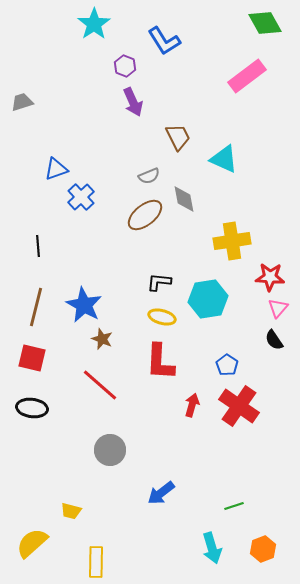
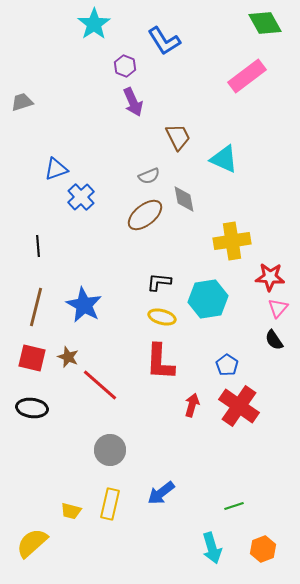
brown star: moved 34 px left, 18 px down
yellow rectangle: moved 14 px right, 58 px up; rotated 12 degrees clockwise
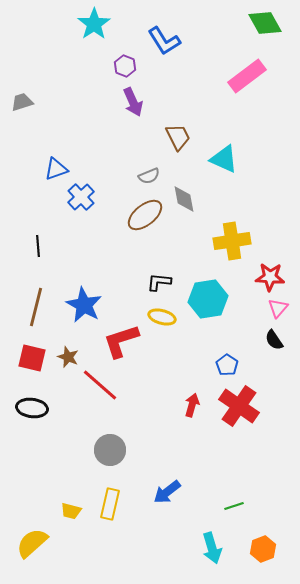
red L-shape: moved 39 px left, 21 px up; rotated 69 degrees clockwise
blue arrow: moved 6 px right, 1 px up
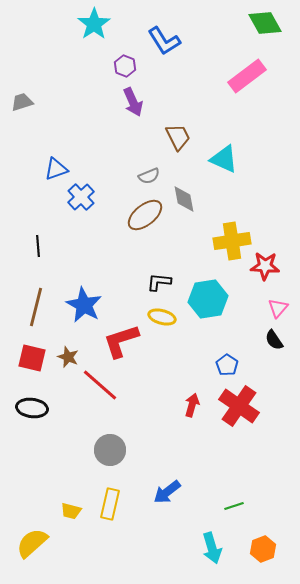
red star: moved 5 px left, 11 px up
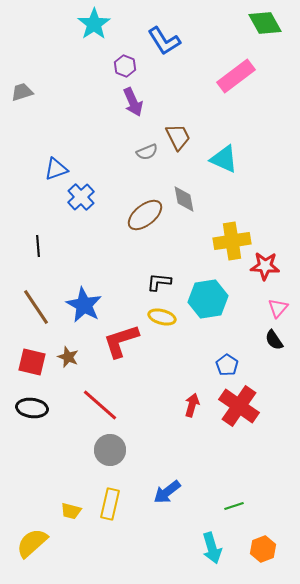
pink rectangle: moved 11 px left
gray trapezoid: moved 10 px up
gray semicircle: moved 2 px left, 24 px up
brown line: rotated 48 degrees counterclockwise
red square: moved 4 px down
red line: moved 20 px down
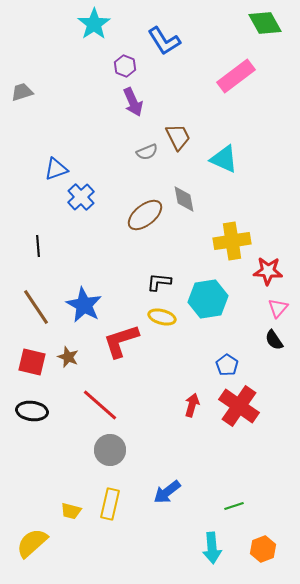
red star: moved 3 px right, 5 px down
black ellipse: moved 3 px down
cyan arrow: rotated 12 degrees clockwise
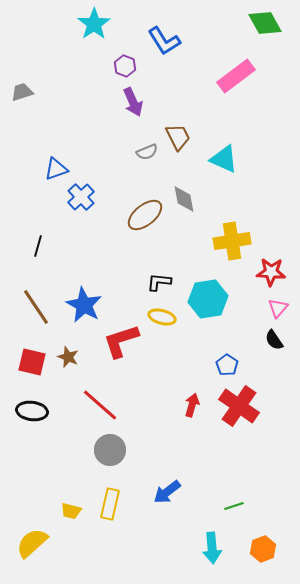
black line: rotated 20 degrees clockwise
red star: moved 3 px right, 1 px down
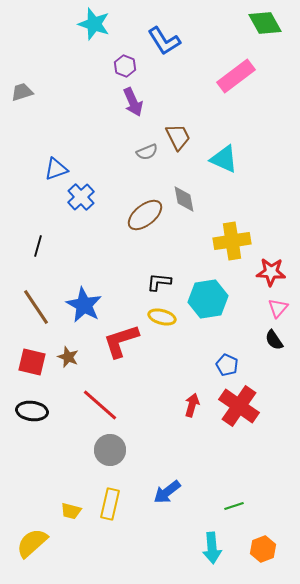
cyan star: rotated 20 degrees counterclockwise
blue pentagon: rotated 10 degrees counterclockwise
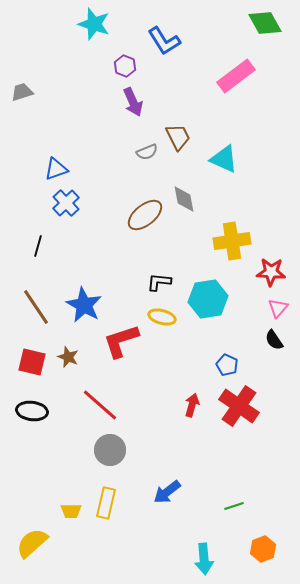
blue cross: moved 15 px left, 6 px down
yellow rectangle: moved 4 px left, 1 px up
yellow trapezoid: rotated 15 degrees counterclockwise
cyan arrow: moved 8 px left, 11 px down
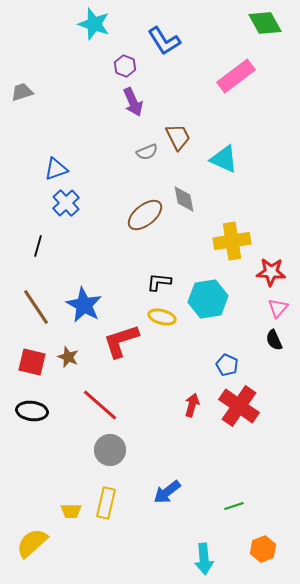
black semicircle: rotated 10 degrees clockwise
